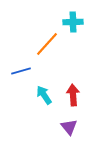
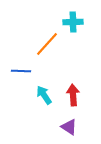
blue line: rotated 18 degrees clockwise
purple triangle: rotated 18 degrees counterclockwise
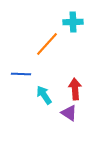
blue line: moved 3 px down
red arrow: moved 2 px right, 6 px up
purple triangle: moved 14 px up
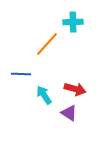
red arrow: rotated 110 degrees clockwise
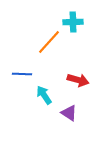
orange line: moved 2 px right, 2 px up
blue line: moved 1 px right
red arrow: moved 3 px right, 9 px up
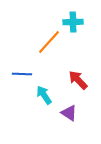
red arrow: rotated 150 degrees counterclockwise
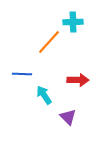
red arrow: rotated 135 degrees clockwise
purple triangle: moved 1 px left, 4 px down; rotated 12 degrees clockwise
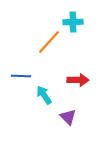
blue line: moved 1 px left, 2 px down
